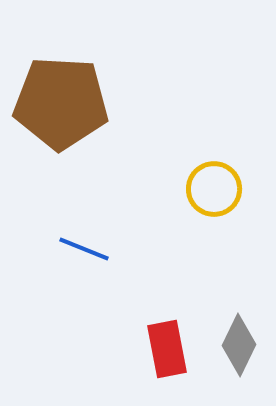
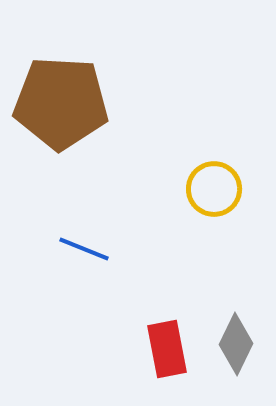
gray diamond: moved 3 px left, 1 px up
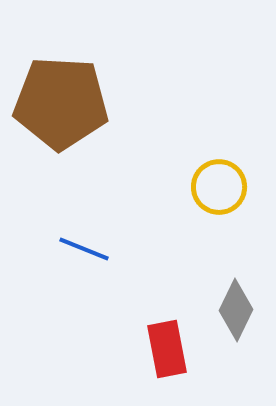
yellow circle: moved 5 px right, 2 px up
gray diamond: moved 34 px up
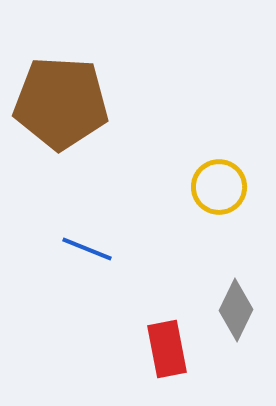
blue line: moved 3 px right
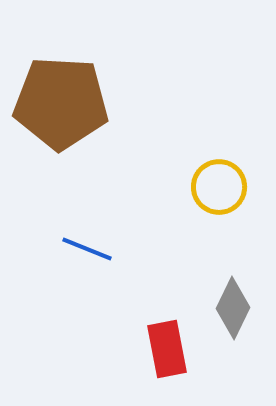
gray diamond: moved 3 px left, 2 px up
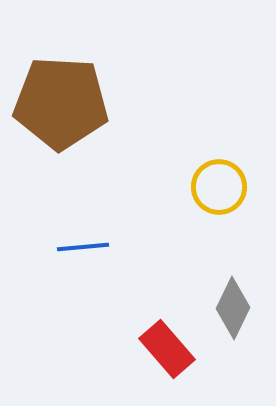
blue line: moved 4 px left, 2 px up; rotated 27 degrees counterclockwise
red rectangle: rotated 30 degrees counterclockwise
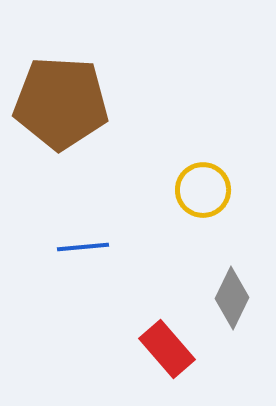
yellow circle: moved 16 px left, 3 px down
gray diamond: moved 1 px left, 10 px up
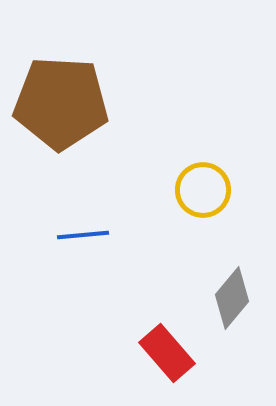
blue line: moved 12 px up
gray diamond: rotated 14 degrees clockwise
red rectangle: moved 4 px down
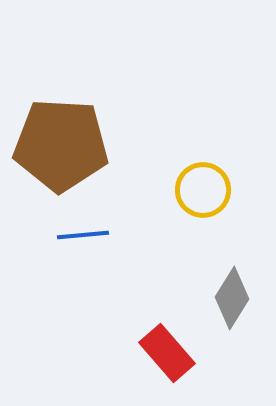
brown pentagon: moved 42 px down
gray diamond: rotated 8 degrees counterclockwise
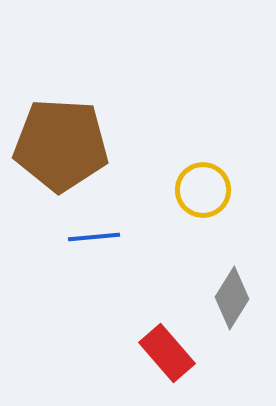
blue line: moved 11 px right, 2 px down
